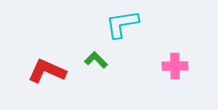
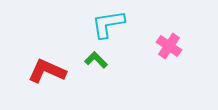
cyan L-shape: moved 14 px left
pink cross: moved 6 px left, 20 px up; rotated 35 degrees clockwise
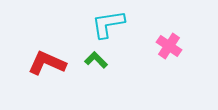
red L-shape: moved 8 px up
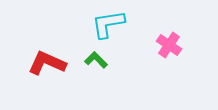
pink cross: moved 1 px up
